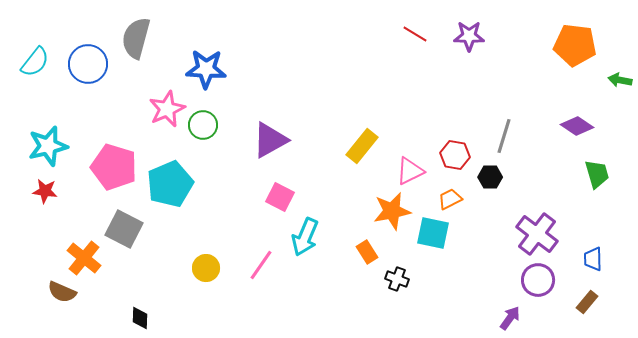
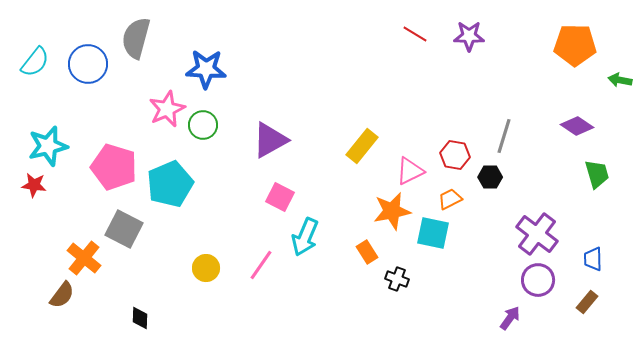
orange pentagon: rotated 6 degrees counterclockwise
red star: moved 11 px left, 6 px up
brown semicircle: moved 3 px down; rotated 76 degrees counterclockwise
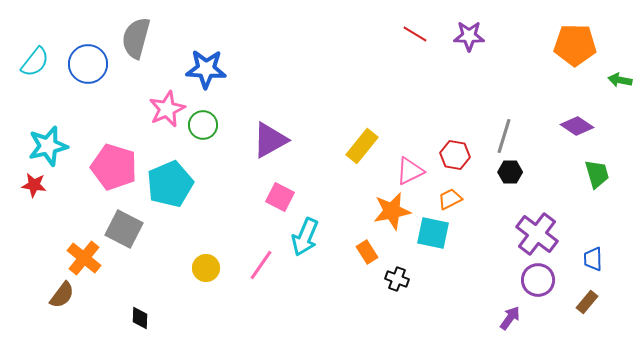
black hexagon: moved 20 px right, 5 px up
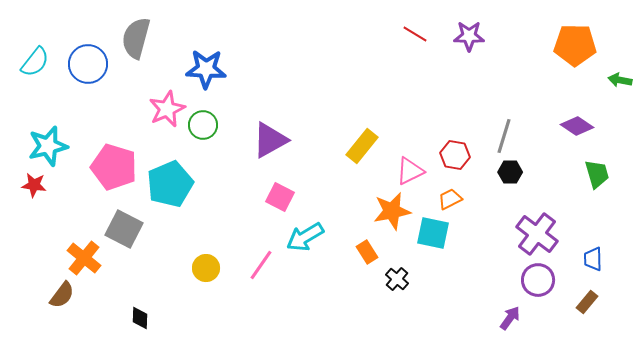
cyan arrow: rotated 36 degrees clockwise
black cross: rotated 20 degrees clockwise
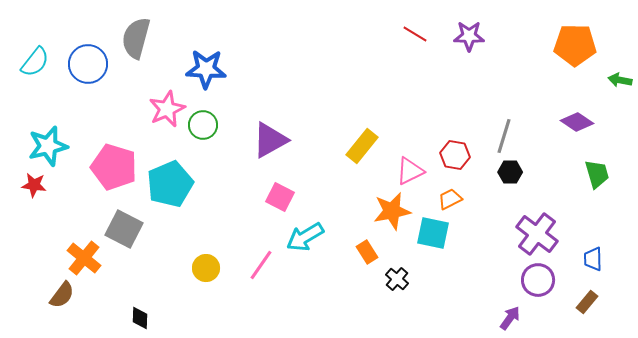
purple diamond: moved 4 px up
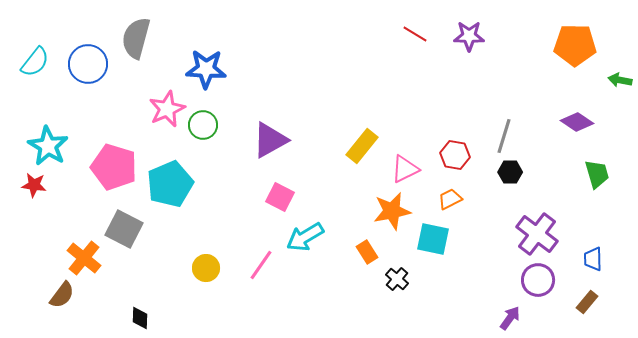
cyan star: rotated 27 degrees counterclockwise
pink triangle: moved 5 px left, 2 px up
cyan square: moved 6 px down
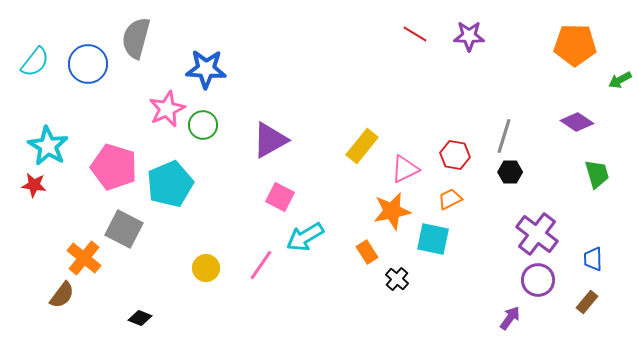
green arrow: rotated 40 degrees counterclockwise
black diamond: rotated 70 degrees counterclockwise
